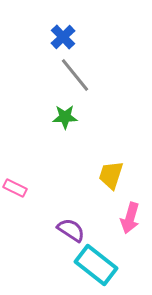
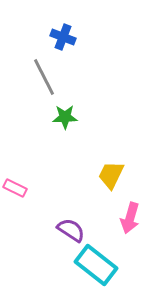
blue cross: rotated 25 degrees counterclockwise
gray line: moved 31 px left, 2 px down; rotated 12 degrees clockwise
yellow trapezoid: rotated 8 degrees clockwise
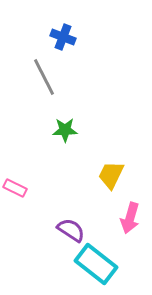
green star: moved 13 px down
cyan rectangle: moved 1 px up
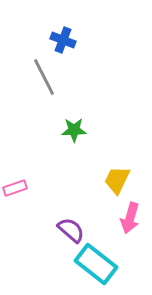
blue cross: moved 3 px down
green star: moved 9 px right
yellow trapezoid: moved 6 px right, 5 px down
pink rectangle: rotated 45 degrees counterclockwise
purple semicircle: rotated 8 degrees clockwise
